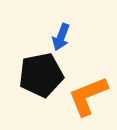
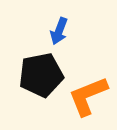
blue arrow: moved 2 px left, 6 px up
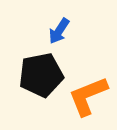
blue arrow: rotated 12 degrees clockwise
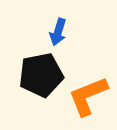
blue arrow: moved 1 px left, 1 px down; rotated 16 degrees counterclockwise
